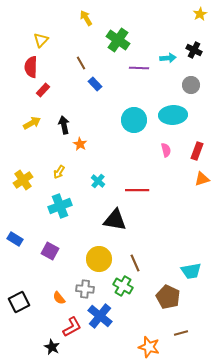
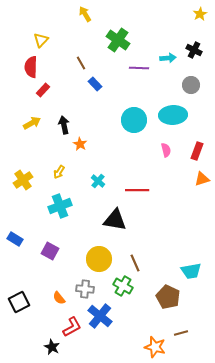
yellow arrow at (86, 18): moved 1 px left, 4 px up
orange star at (149, 347): moved 6 px right
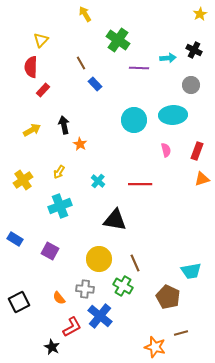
yellow arrow at (32, 123): moved 7 px down
red line at (137, 190): moved 3 px right, 6 px up
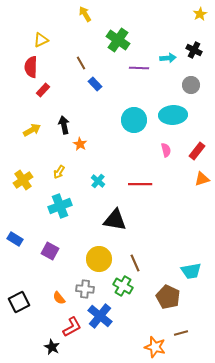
yellow triangle at (41, 40): rotated 21 degrees clockwise
red rectangle at (197, 151): rotated 18 degrees clockwise
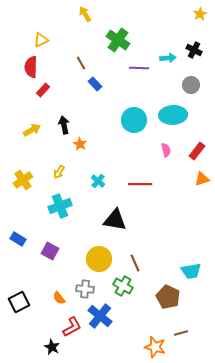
blue rectangle at (15, 239): moved 3 px right
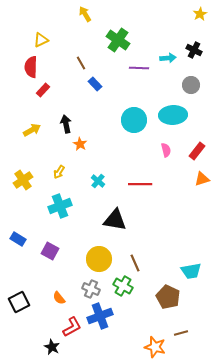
black arrow at (64, 125): moved 2 px right, 1 px up
gray cross at (85, 289): moved 6 px right; rotated 18 degrees clockwise
blue cross at (100, 316): rotated 30 degrees clockwise
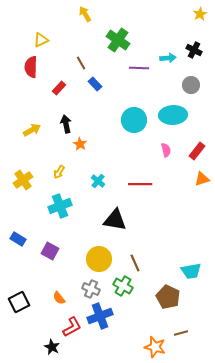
red rectangle at (43, 90): moved 16 px right, 2 px up
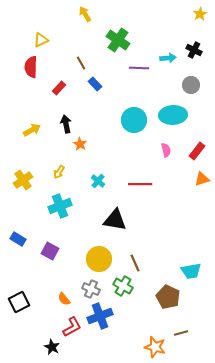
orange semicircle at (59, 298): moved 5 px right, 1 px down
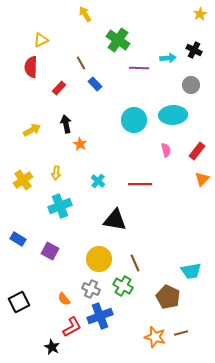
yellow arrow at (59, 172): moved 3 px left, 1 px down; rotated 24 degrees counterclockwise
orange triangle at (202, 179): rotated 28 degrees counterclockwise
orange star at (155, 347): moved 10 px up
